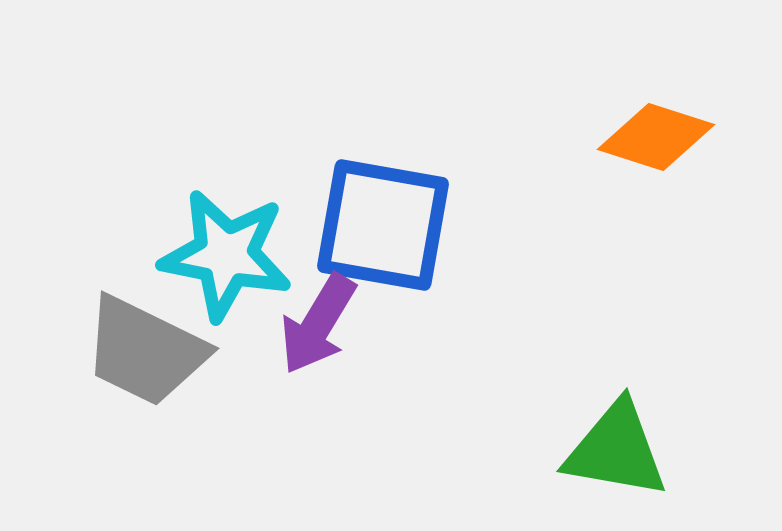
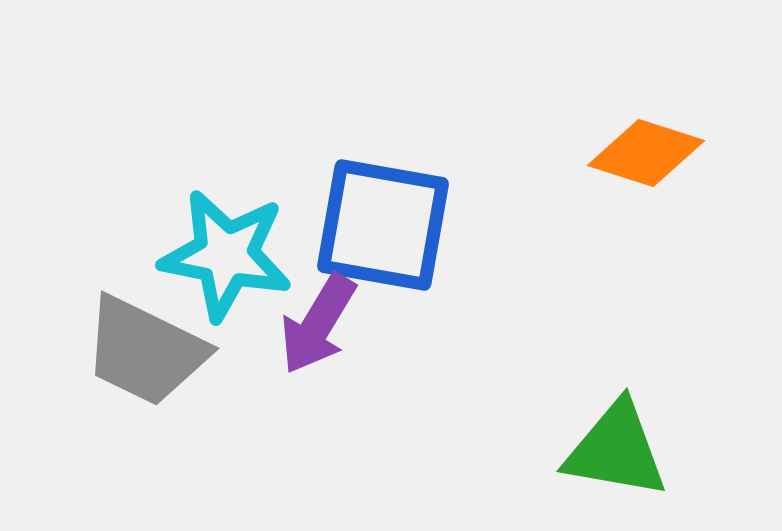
orange diamond: moved 10 px left, 16 px down
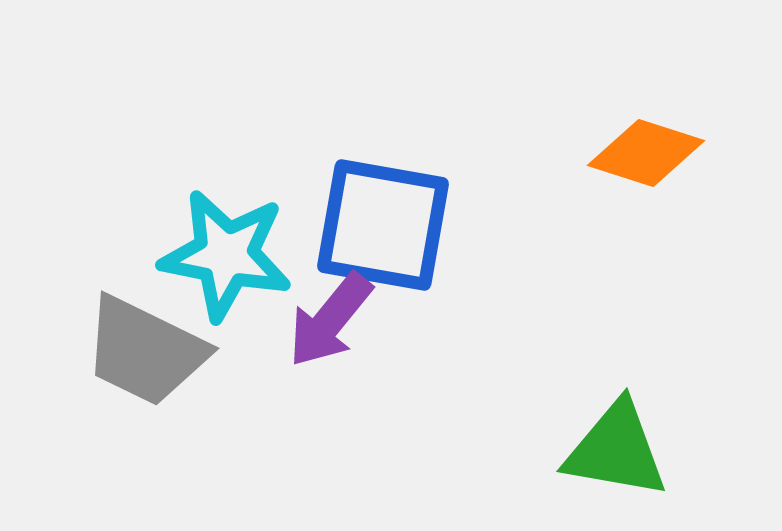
purple arrow: moved 12 px right, 4 px up; rotated 8 degrees clockwise
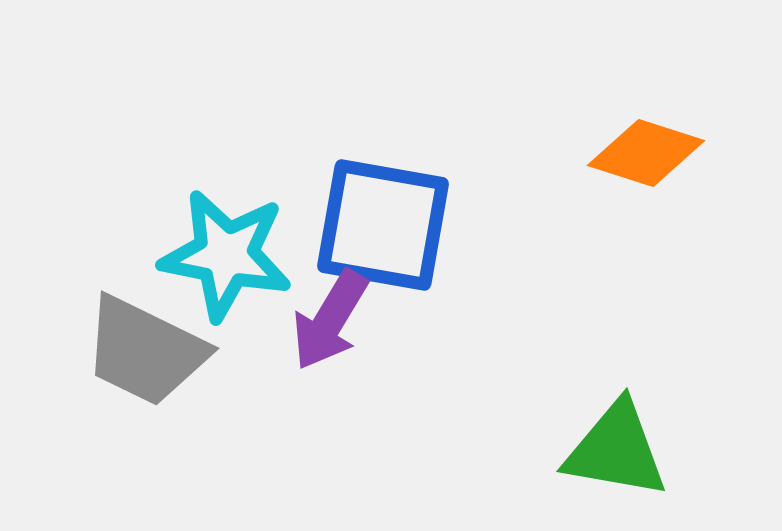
purple arrow: rotated 8 degrees counterclockwise
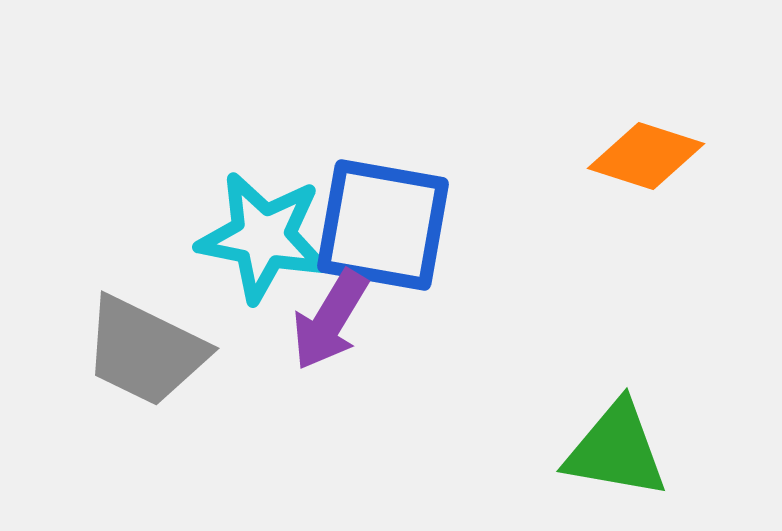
orange diamond: moved 3 px down
cyan star: moved 37 px right, 18 px up
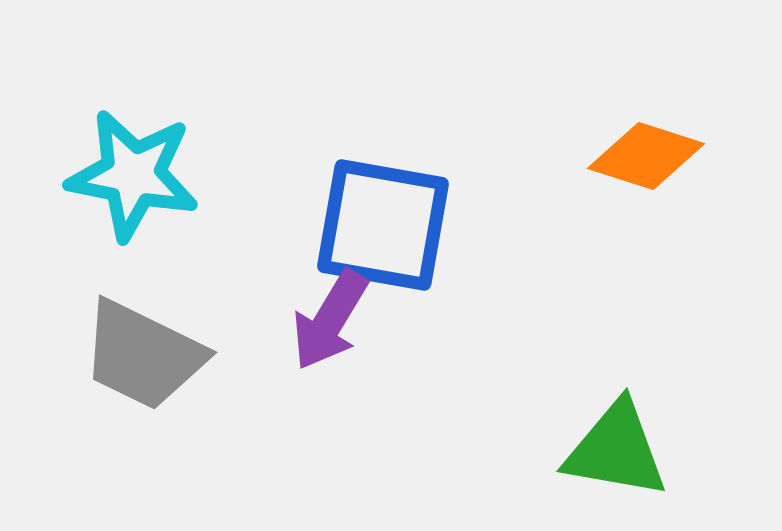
cyan star: moved 130 px left, 62 px up
gray trapezoid: moved 2 px left, 4 px down
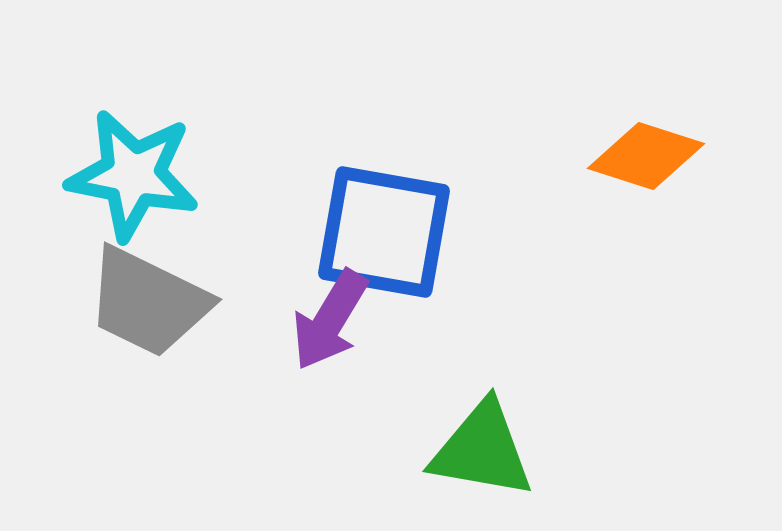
blue square: moved 1 px right, 7 px down
gray trapezoid: moved 5 px right, 53 px up
green triangle: moved 134 px left
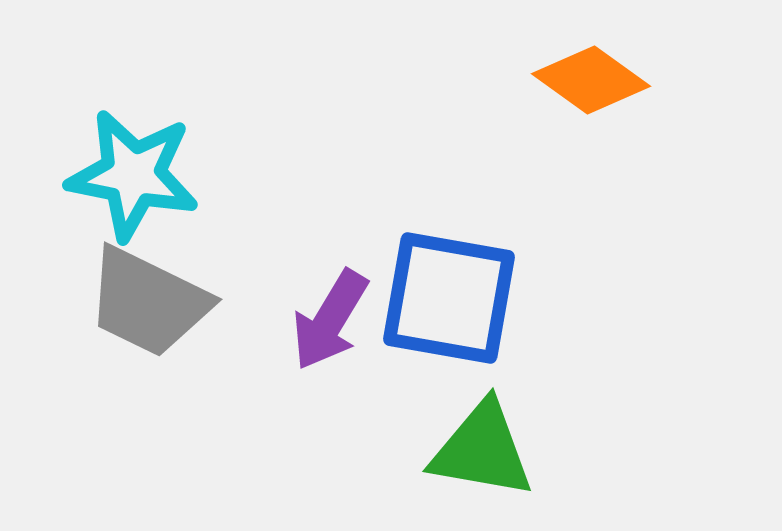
orange diamond: moved 55 px left, 76 px up; rotated 18 degrees clockwise
blue square: moved 65 px right, 66 px down
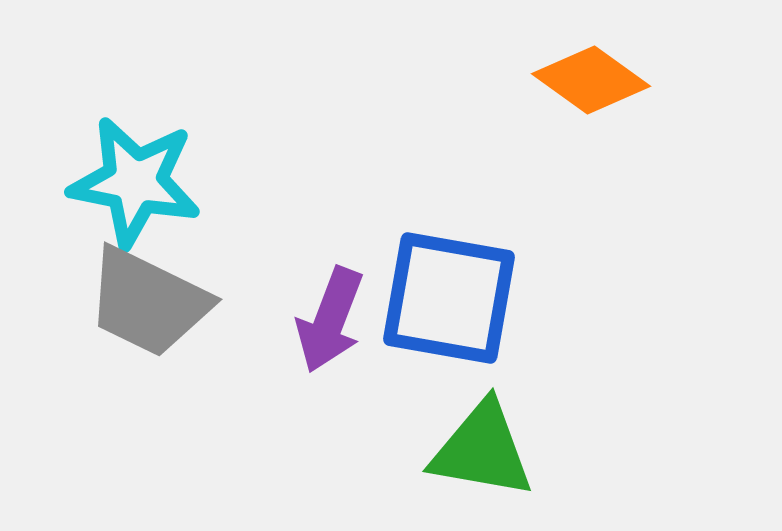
cyan star: moved 2 px right, 7 px down
purple arrow: rotated 10 degrees counterclockwise
